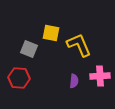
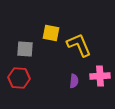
gray square: moved 4 px left; rotated 18 degrees counterclockwise
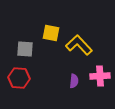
yellow L-shape: rotated 20 degrees counterclockwise
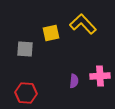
yellow square: rotated 24 degrees counterclockwise
yellow L-shape: moved 4 px right, 21 px up
red hexagon: moved 7 px right, 15 px down
